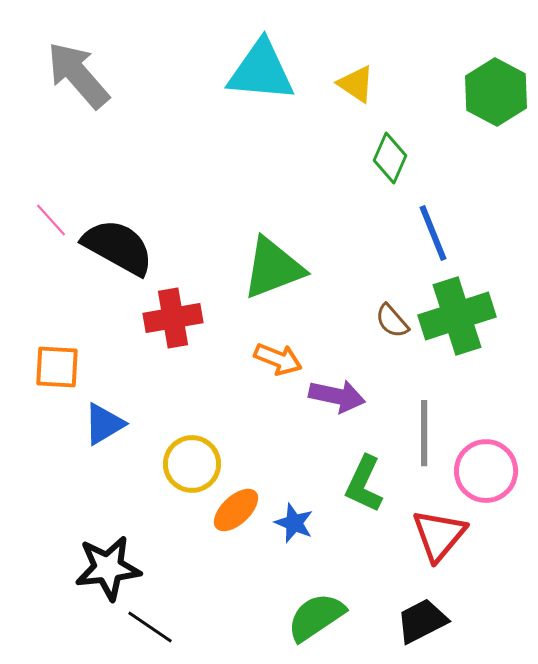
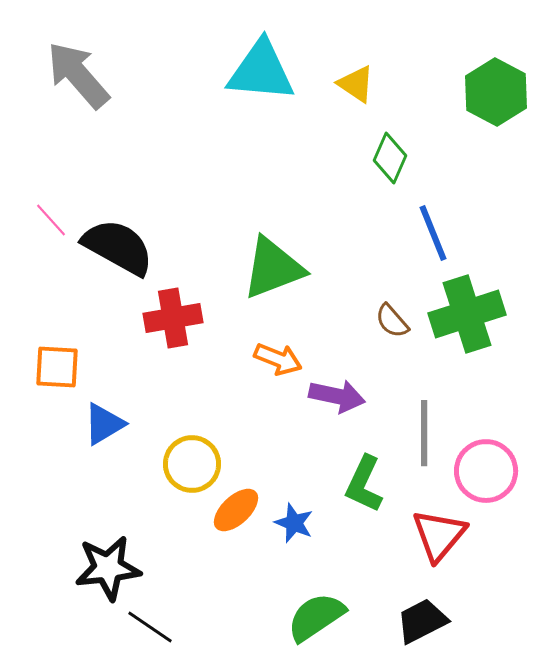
green cross: moved 10 px right, 2 px up
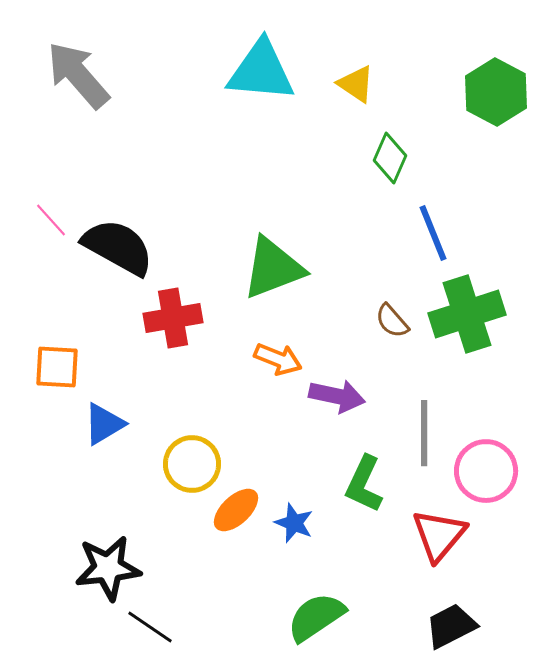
black trapezoid: moved 29 px right, 5 px down
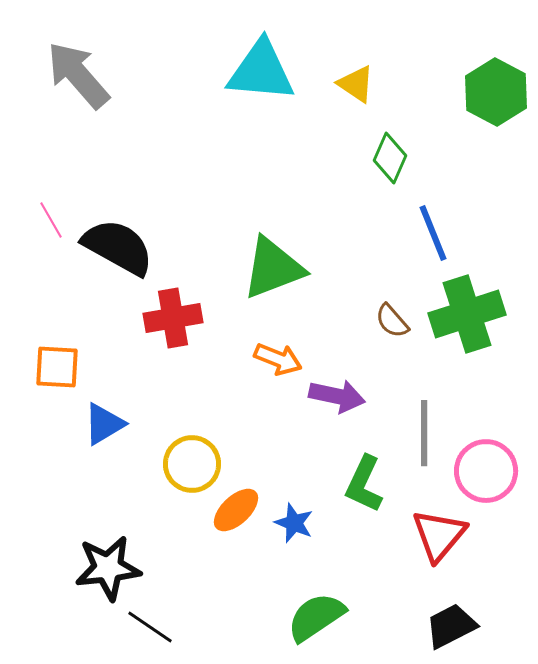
pink line: rotated 12 degrees clockwise
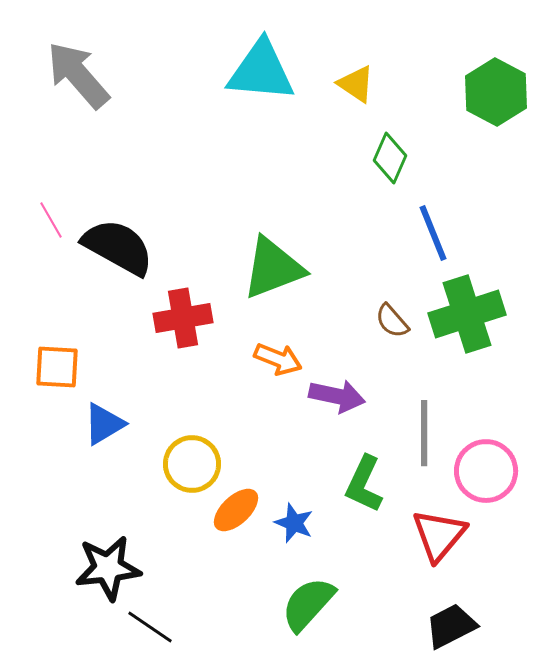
red cross: moved 10 px right
green semicircle: moved 8 px left, 13 px up; rotated 14 degrees counterclockwise
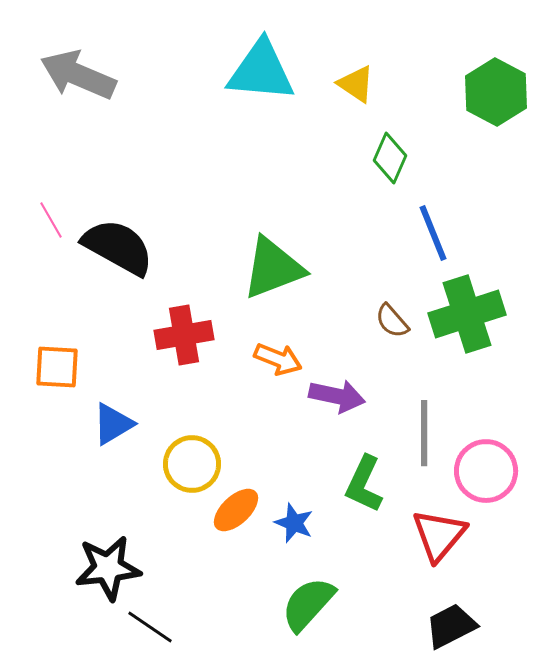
gray arrow: rotated 26 degrees counterclockwise
red cross: moved 1 px right, 17 px down
blue triangle: moved 9 px right
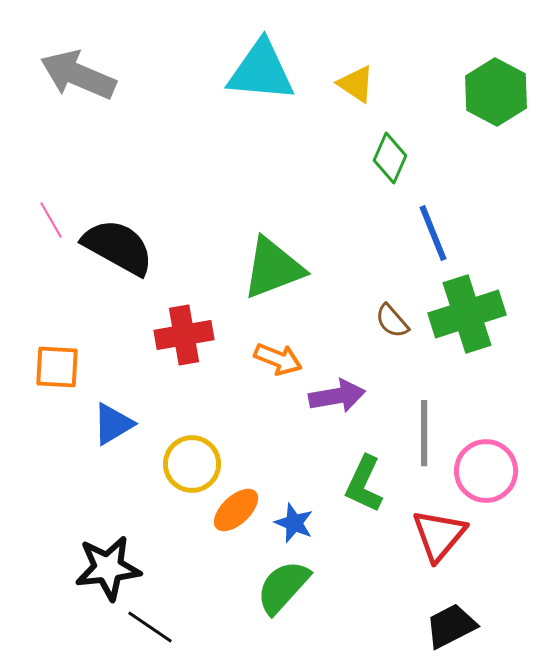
purple arrow: rotated 22 degrees counterclockwise
green semicircle: moved 25 px left, 17 px up
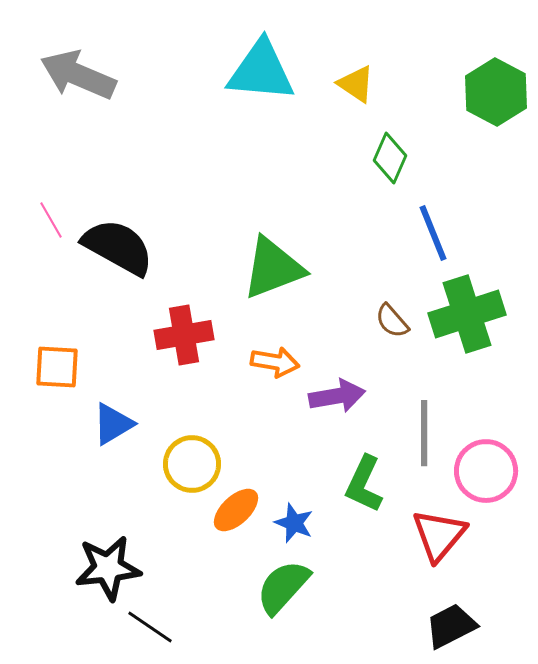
orange arrow: moved 3 px left, 3 px down; rotated 12 degrees counterclockwise
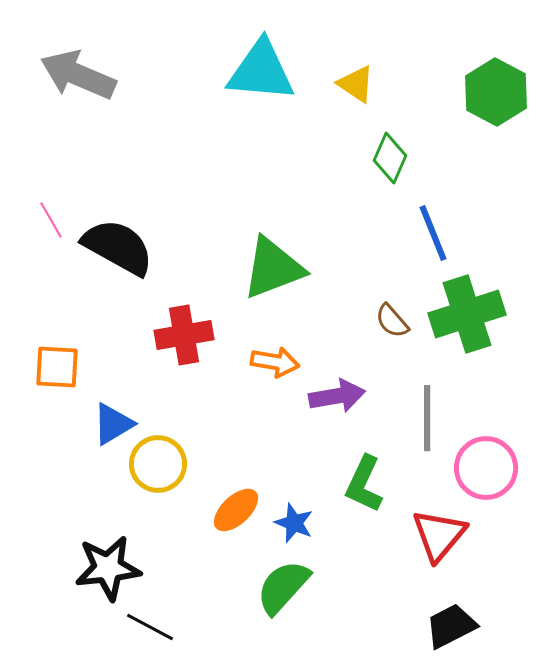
gray line: moved 3 px right, 15 px up
yellow circle: moved 34 px left
pink circle: moved 3 px up
black line: rotated 6 degrees counterclockwise
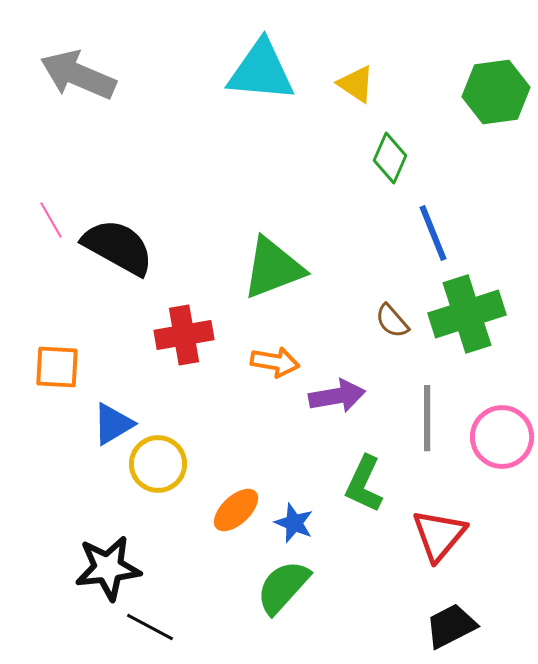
green hexagon: rotated 24 degrees clockwise
pink circle: moved 16 px right, 31 px up
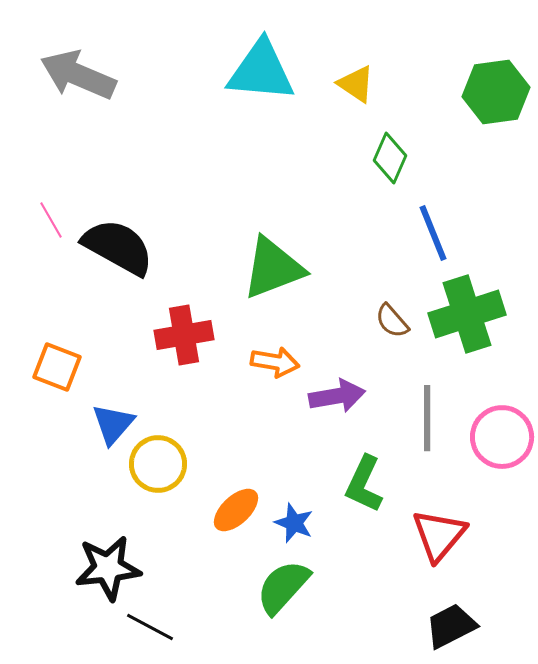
orange square: rotated 18 degrees clockwise
blue triangle: rotated 18 degrees counterclockwise
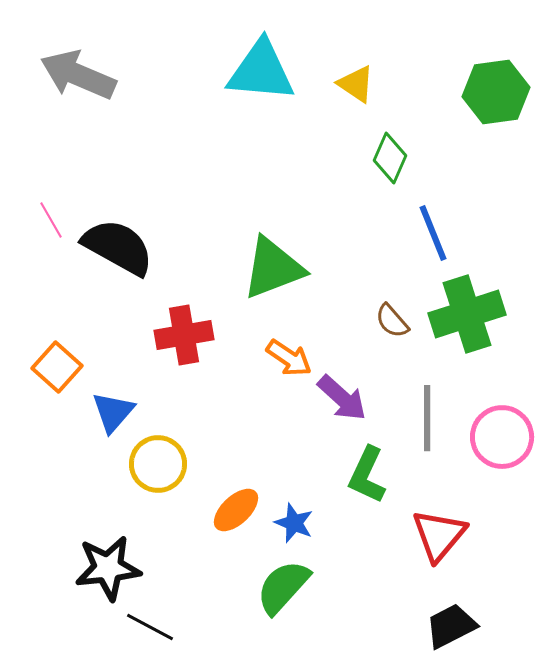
orange arrow: moved 14 px right, 4 px up; rotated 24 degrees clockwise
orange square: rotated 21 degrees clockwise
purple arrow: moved 5 px right, 2 px down; rotated 52 degrees clockwise
blue triangle: moved 12 px up
green L-shape: moved 3 px right, 9 px up
